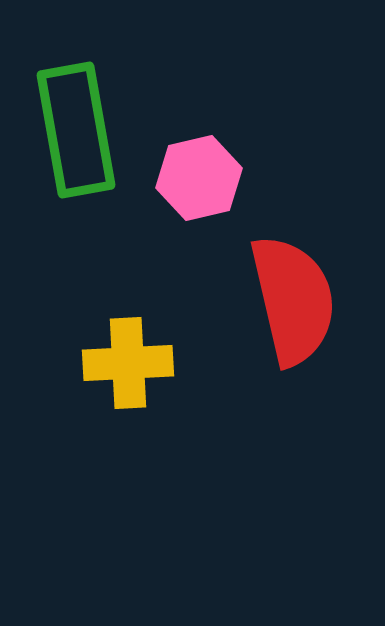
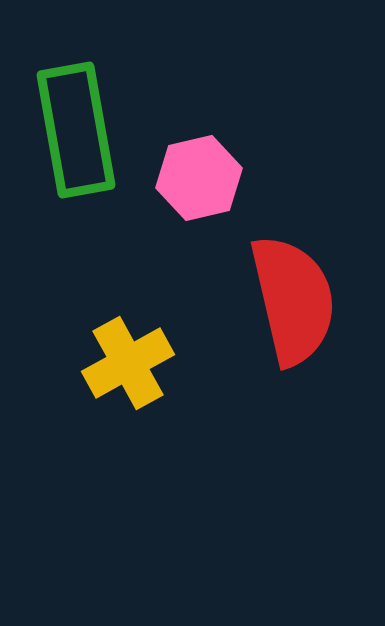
yellow cross: rotated 26 degrees counterclockwise
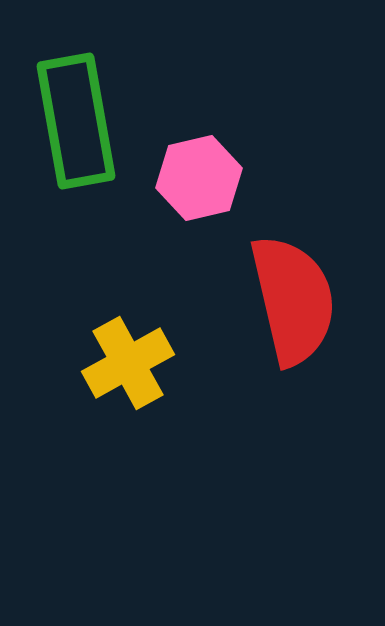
green rectangle: moved 9 px up
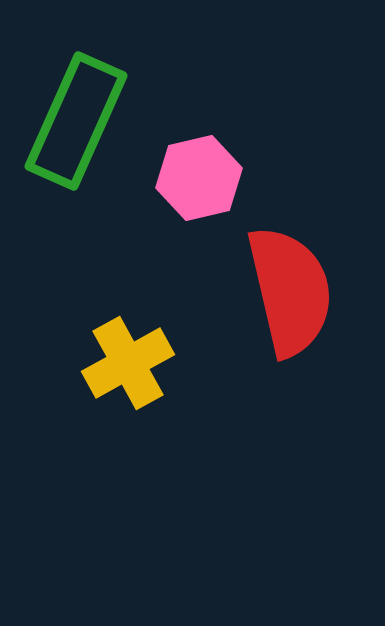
green rectangle: rotated 34 degrees clockwise
red semicircle: moved 3 px left, 9 px up
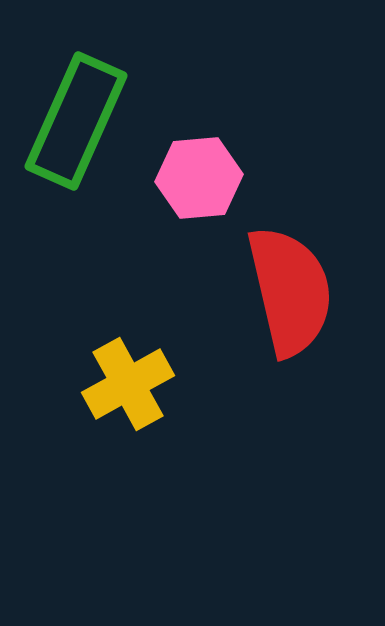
pink hexagon: rotated 8 degrees clockwise
yellow cross: moved 21 px down
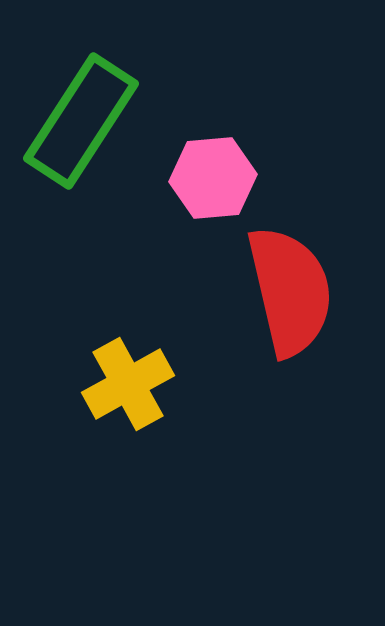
green rectangle: moved 5 px right; rotated 9 degrees clockwise
pink hexagon: moved 14 px right
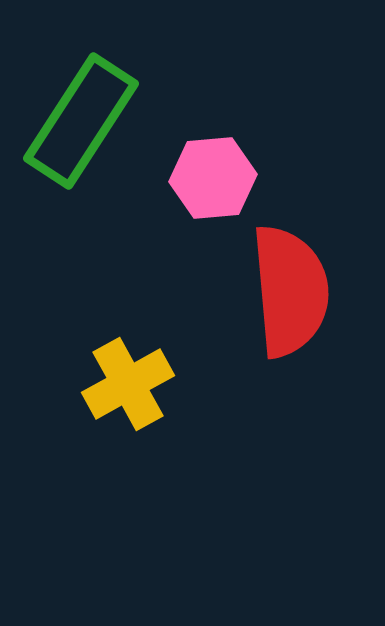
red semicircle: rotated 8 degrees clockwise
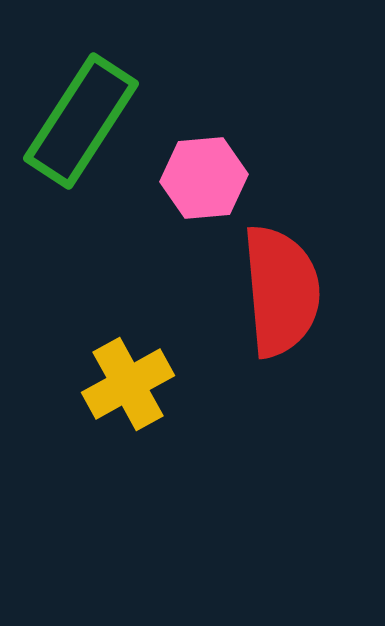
pink hexagon: moved 9 px left
red semicircle: moved 9 px left
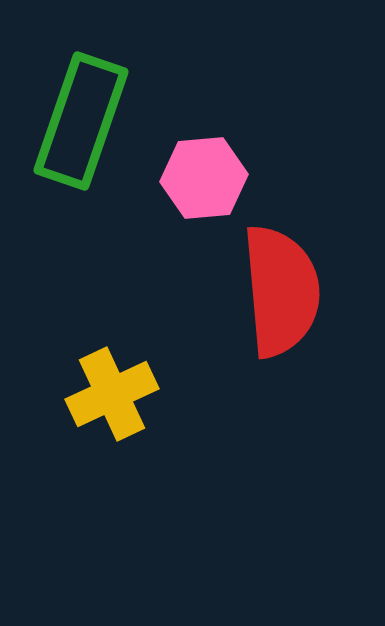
green rectangle: rotated 14 degrees counterclockwise
yellow cross: moved 16 px left, 10 px down; rotated 4 degrees clockwise
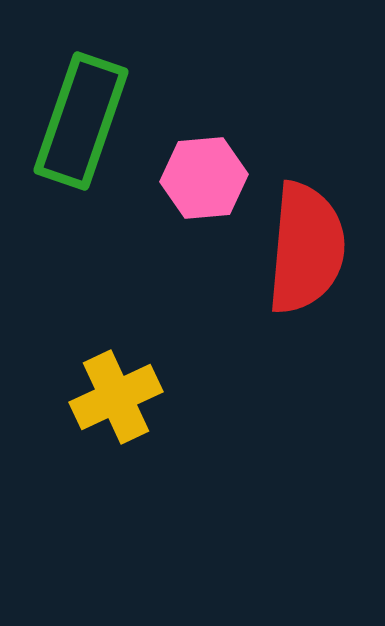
red semicircle: moved 25 px right, 43 px up; rotated 10 degrees clockwise
yellow cross: moved 4 px right, 3 px down
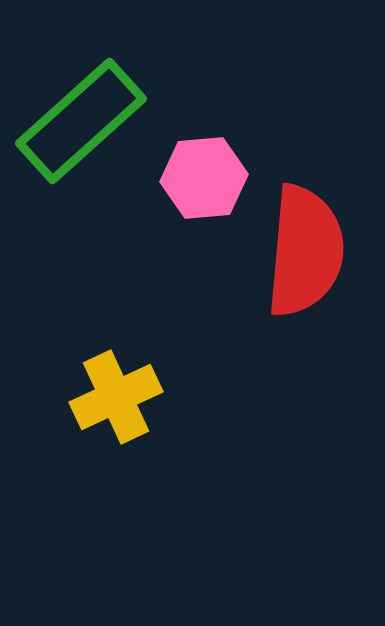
green rectangle: rotated 29 degrees clockwise
red semicircle: moved 1 px left, 3 px down
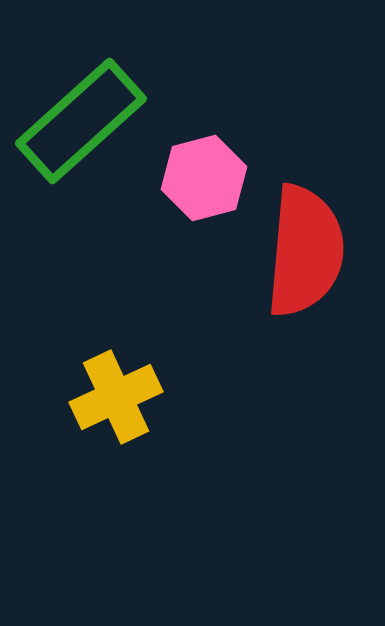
pink hexagon: rotated 10 degrees counterclockwise
